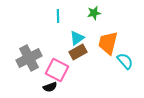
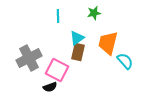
brown rectangle: rotated 48 degrees counterclockwise
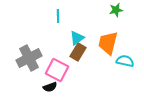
green star: moved 22 px right, 3 px up
brown rectangle: rotated 18 degrees clockwise
cyan semicircle: rotated 36 degrees counterclockwise
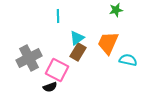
orange trapezoid: rotated 10 degrees clockwise
cyan semicircle: moved 3 px right, 1 px up
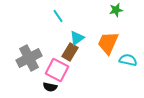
cyan line: rotated 32 degrees counterclockwise
brown rectangle: moved 8 px left
black semicircle: rotated 32 degrees clockwise
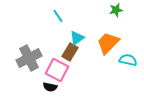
orange trapezoid: rotated 20 degrees clockwise
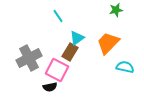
cyan semicircle: moved 3 px left, 7 px down
black semicircle: rotated 24 degrees counterclockwise
